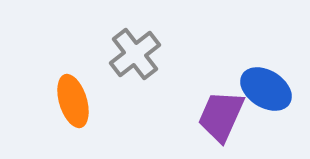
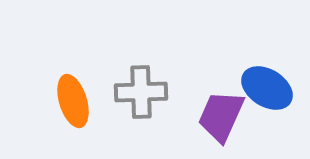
gray cross: moved 6 px right, 38 px down; rotated 36 degrees clockwise
blue ellipse: moved 1 px right, 1 px up
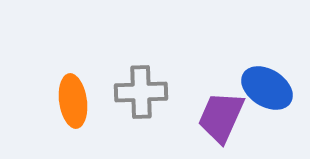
orange ellipse: rotated 9 degrees clockwise
purple trapezoid: moved 1 px down
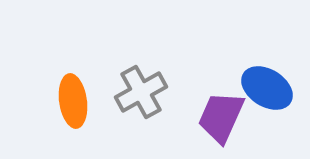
gray cross: rotated 27 degrees counterclockwise
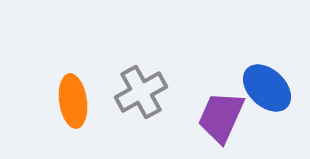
blue ellipse: rotated 12 degrees clockwise
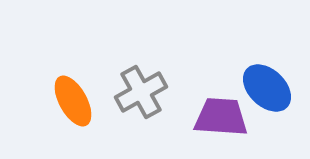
orange ellipse: rotated 21 degrees counterclockwise
purple trapezoid: rotated 70 degrees clockwise
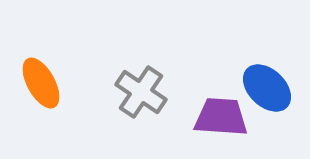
gray cross: rotated 27 degrees counterclockwise
orange ellipse: moved 32 px left, 18 px up
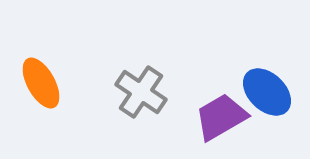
blue ellipse: moved 4 px down
purple trapezoid: rotated 34 degrees counterclockwise
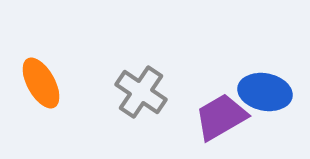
blue ellipse: moved 2 px left; rotated 33 degrees counterclockwise
